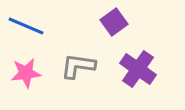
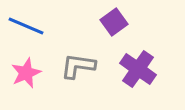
pink star: rotated 16 degrees counterclockwise
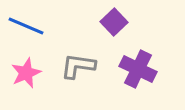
purple square: rotated 8 degrees counterclockwise
purple cross: rotated 9 degrees counterclockwise
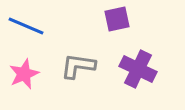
purple square: moved 3 px right, 3 px up; rotated 32 degrees clockwise
pink star: moved 2 px left, 1 px down
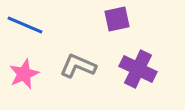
blue line: moved 1 px left, 1 px up
gray L-shape: rotated 15 degrees clockwise
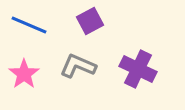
purple square: moved 27 px left, 2 px down; rotated 16 degrees counterclockwise
blue line: moved 4 px right
pink star: rotated 12 degrees counterclockwise
